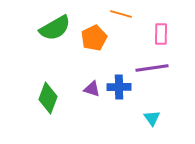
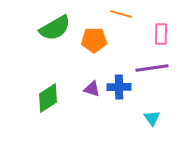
orange pentagon: moved 2 px down; rotated 25 degrees clockwise
green diamond: rotated 36 degrees clockwise
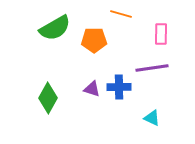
green diamond: rotated 28 degrees counterclockwise
cyan triangle: rotated 30 degrees counterclockwise
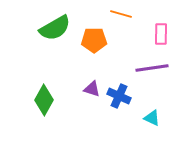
blue cross: moved 9 px down; rotated 25 degrees clockwise
green diamond: moved 4 px left, 2 px down
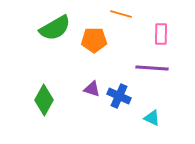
purple line: rotated 12 degrees clockwise
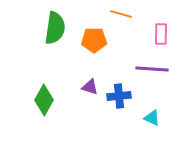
green semicircle: rotated 52 degrees counterclockwise
purple line: moved 1 px down
purple triangle: moved 2 px left, 2 px up
blue cross: rotated 30 degrees counterclockwise
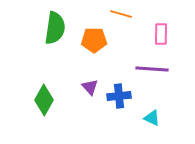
purple triangle: rotated 30 degrees clockwise
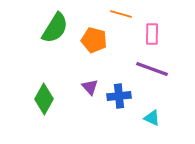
green semicircle: rotated 24 degrees clockwise
pink rectangle: moved 9 px left
orange pentagon: rotated 15 degrees clockwise
purple line: rotated 16 degrees clockwise
green diamond: moved 1 px up
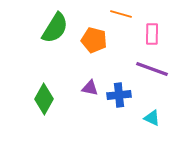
purple triangle: moved 1 px down; rotated 36 degrees counterclockwise
blue cross: moved 1 px up
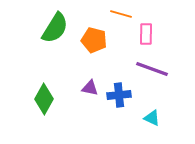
pink rectangle: moved 6 px left
